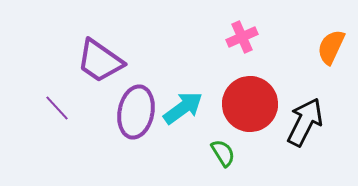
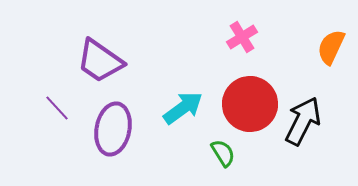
pink cross: rotated 8 degrees counterclockwise
purple ellipse: moved 23 px left, 17 px down
black arrow: moved 2 px left, 1 px up
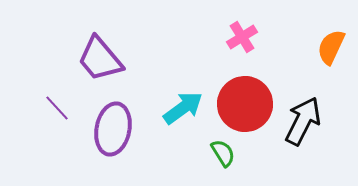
purple trapezoid: moved 2 px up; rotated 15 degrees clockwise
red circle: moved 5 px left
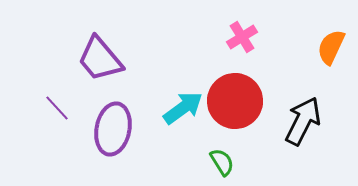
red circle: moved 10 px left, 3 px up
green semicircle: moved 1 px left, 9 px down
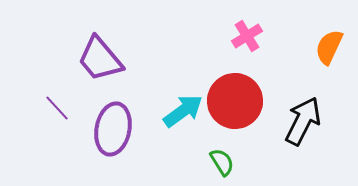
pink cross: moved 5 px right, 1 px up
orange semicircle: moved 2 px left
cyan arrow: moved 3 px down
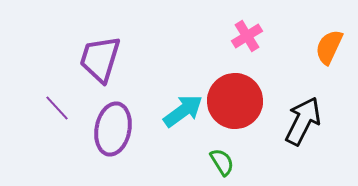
purple trapezoid: rotated 57 degrees clockwise
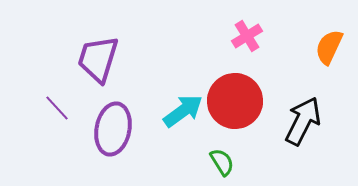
purple trapezoid: moved 2 px left
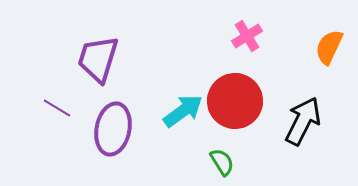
purple line: rotated 16 degrees counterclockwise
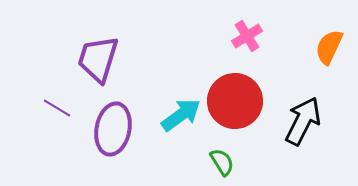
cyan arrow: moved 2 px left, 4 px down
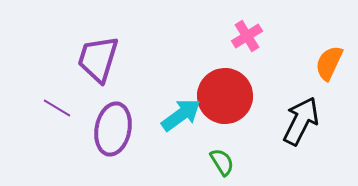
orange semicircle: moved 16 px down
red circle: moved 10 px left, 5 px up
black arrow: moved 2 px left
